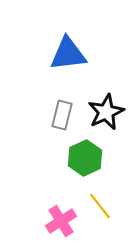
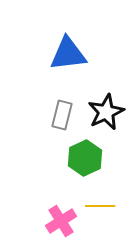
yellow line: rotated 52 degrees counterclockwise
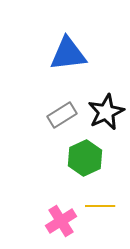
gray rectangle: rotated 44 degrees clockwise
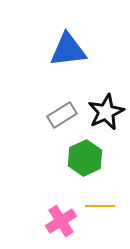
blue triangle: moved 4 px up
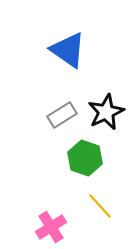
blue triangle: rotated 42 degrees clockwise
green hexagon: rotated 16 degrees counterclockwise
yellow line: rotated 48 degrees clockwise
pink cross: moved 10 px left, 6 px down
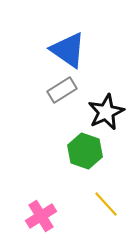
gray rectangle: moved 25 px up
green hexagon: moved 7 px up
yellow line: moved 6 px right, 2 px up
pink cross: moved 10 px left, 11 px up
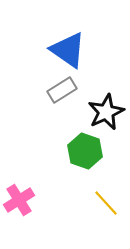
yellow line: moved 1 px up
pink cross: moved 22 px left, 16 px up
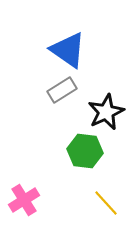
green hexagon: rotated 12 degrees counterclockwise
pink cross: moved 5 px right
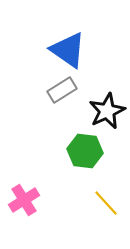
black star: moved 1 px right, 1 px up
